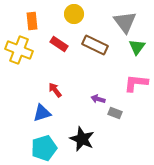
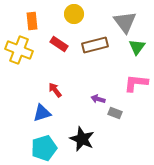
brown rectangle: rotated 40 degrees counterclockwise
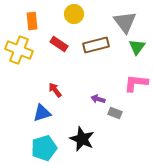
brown rectangle: moved 1 px right
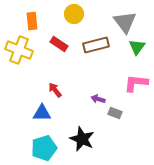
blue triangle: rotated 18 degrees clockwise
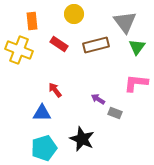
purple arrow: rotated 16 degrees clockwise
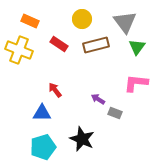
yellow circle: moved 8 px right, 5 px down
orange rectangle: moved 2 px left; rotated 60 degrees counterclockwise
cyan pentagon: moved 1 px left, 1 px up
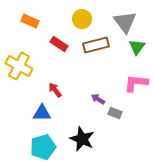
yellow cross: moved 16 px down; rotated 8 degrees clockwise
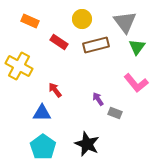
red rectangle: moved 2 px up
pink L-shape: rotated 135 degrees counterclockwise
purple arrow: rotated 24 degrees clockwise
black star: moved 5 px right, 5 px down
cyan pentagon: rotated 20 degrees counterclockwise
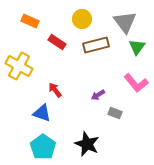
red rectangle: moved 2 px left
purple arrow: moved 4 px up; rotated 88 degrees counterclockwise
blue triangle: rotated 18 degrees clockwise
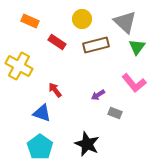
gray triangle: rotated 10 degrees counterclockwise
pink L-shape: moved 2 px left
cyan pentagon: moved 3 px left
